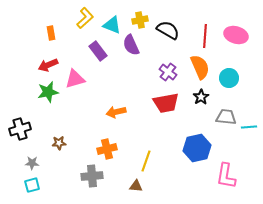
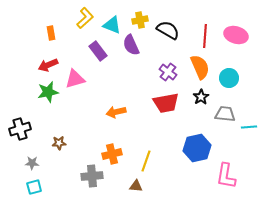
gray trapezoid: moved 1 px left, 3 px up
orange cross: moved 5 px right, 5 px down
cyan square: moved 2 px right, 2 px down
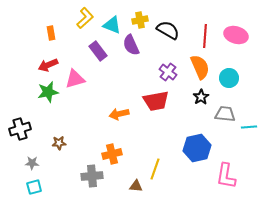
red trapezoid: moved 10 px left, 2 px up
orange arrow: moved 3 px right, 2 px down
yellow line: moved 9 px right, 8 px down
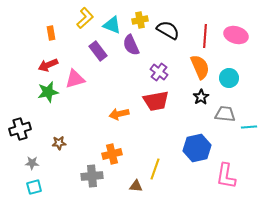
purple cross: moved 9 px left
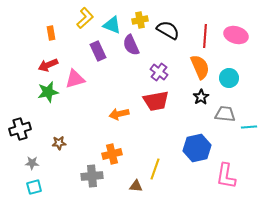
purple rectangle: rotated 12 degrees clockwise
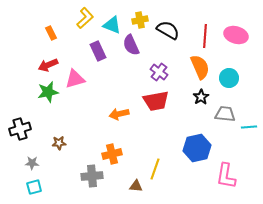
orange rectangle: rotated 16 degrees counterclockwise
